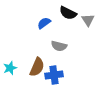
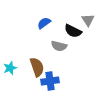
black semicircle: moved 5 px right, 18 px down
brown semicircle: rotated 42 degrees counterclockwise
blue cross: moved 4 px left, 6 px down
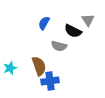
blue semicircle: rotated 24 degrees counterclockwise
brown semicircle: moved 2 px right, 1 px up
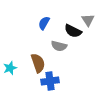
brown semicircle: moved 1 px left, 3 px up
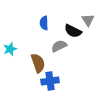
blue semicircle: rotated 32 degrees counterclockwise
gray semicircle: rotated 140 degrees clockwise
cyan star: moved 19 px up
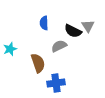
gray triangle: moved 6 px down
blue cross: moved 6 px right, 2 px down
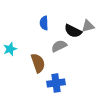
gray triangle: rotated 48 degrees clockwise
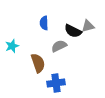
cyan star: moved 2 px right, 3 px up
